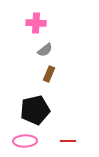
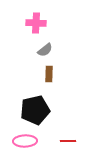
brown rectangle: rotated 21 degrees counterclockwise
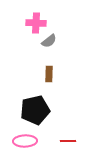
gray semicircle: moved 4 px right, 9 px up
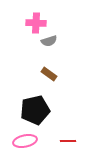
gray semicircle: rotated 21 degrees clockwise
brown rectangle: rotated 56 degrees counterclockwise
pink ellipse: rotated 10 degrees counterclockwise
